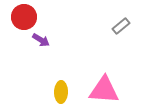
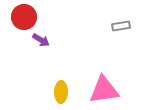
gray rectangle: rotated 30 degrees clockwise
pink triangle: rotated 12 degrees counterclockwise
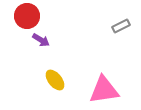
red circle: moved 3 px right, 1 px up
gray rectangle: rotated 18 degrees counterclockwise
yellow ellipse: moved 6 px left, 12 px up; rotated 40 degrees counterclockwise
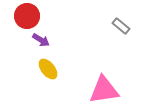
gray rectangle: rotated 66 degrees clockwise
yellow ellipse: moved 7 px left, 11 px up
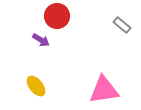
red circle: moved 30 px right
gray rectangle: moved 1 px right, 1 px up
yellow ellipse: moved 12 px left, 17 px down
